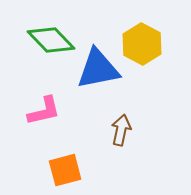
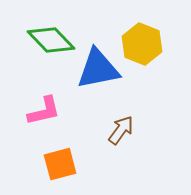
yellow hexagon: rotated 6 degrees counterclockwise
brown arrow: rotated 24 degrees clockwise
orange square: moved 5 px left, 6 px up
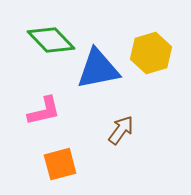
yellow hexagon: moved 9 px right, 9 px down; rotated 21 degrees clockwise
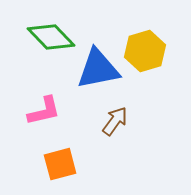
green diamond: moved 3 px up
yellow hexagon: moved 6 px left, 2 px up
brown arrow: moved 6 px left, 9 px up
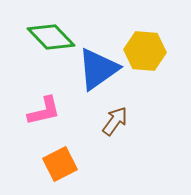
yellow hexagon: rotated 21 degrees clockwise
blue triangle: rotated 24 degrees counterclockwise
orange square: rotated 12 degrees counterclockwise
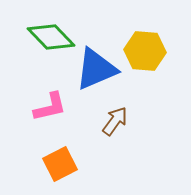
blue triangle: moved 2 px left; rotated 12 degrees clockwise
pink L-shape: moved 6 px right, 4 px up
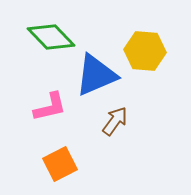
blue triangle: moved 6 px down
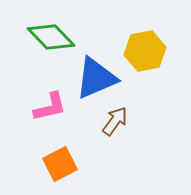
yellow hexagon: rotated 15 degrees counterclockwise
blue triangle: moved 3 px down
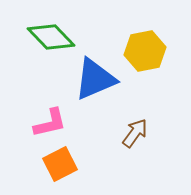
blue triangle: moved 1 px left, 1 px down
pink L-shape: moved 16 px down
brown arrow: moved 20 px right, 12 px down
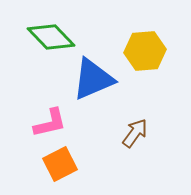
yellow hexagon: rotated 6 degrees clockwise
blue triangle: moved 2 px left
